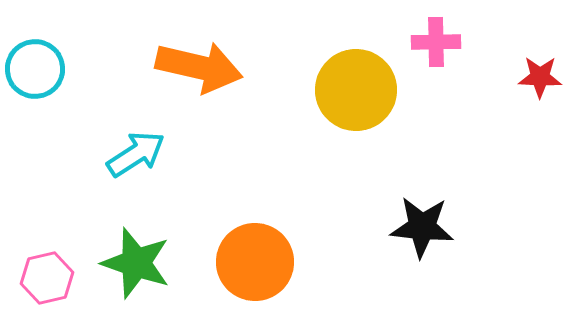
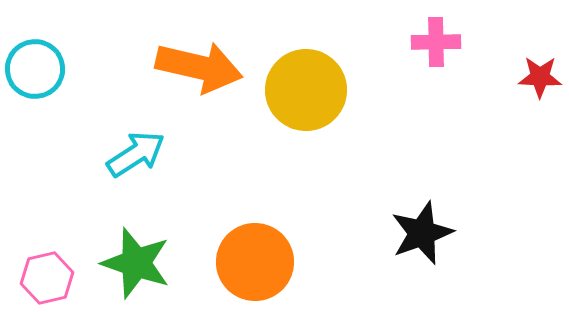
yellow circle: moved 50 px left
black star: moved 6 px down; rotated 26 degrees counterclockwise
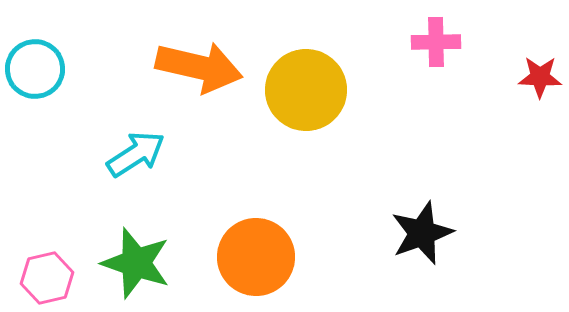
orange circle: moved 1 px right, 5 px up
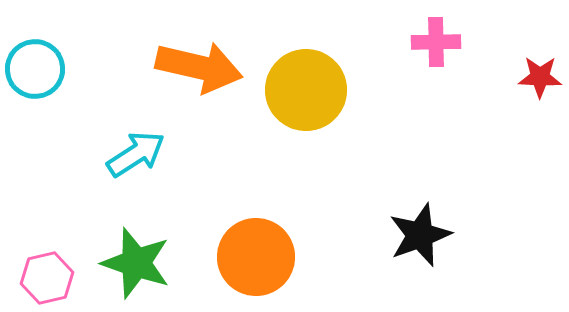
black star: moved 2 px left, 2 px down
